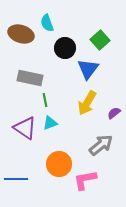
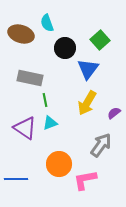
gray arrow: rotated 15 degrees counterclockwise
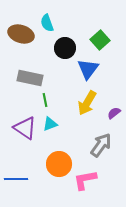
cyan triangle: moved 1 px down
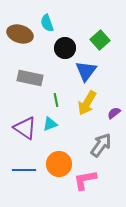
brown ellipse: moved 1 px left
blue triangle: moved 2 px left, 2 px down
green line: moved 11 px right
blue line: moved 8 px right, 9 px up
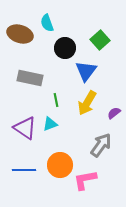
orange circle: moved 1 px right, 1 px down
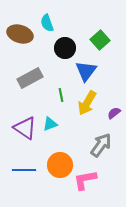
gray rectangle: rotated 40 degrees counterclockwise
green line: moved 5 px right, 5 px up
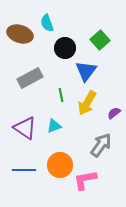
cyan triangle: moved 4 px right, 2 px down
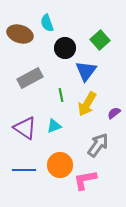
yellow arrow: moved 1 px down
gray arrow: moved 3 px left
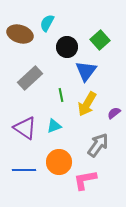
cyan semicircle: rotated 48 degrees clockwise
black circle: moved 2 px right, 1 px up
gray rectangle: rotated 15 degrees counterclockwise
orange circle: moved 1 px left, 3 px up
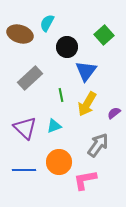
green square: moved 4 px right, 5 px up
purple triangle: rotated 10 degrees clockwise
